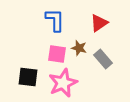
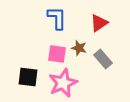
blue L-shape: moved 2 px right, 2 px up
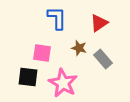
pink square: moved 15 px left, 1 px up
pink star: rotated 20 degrees counterclockwise
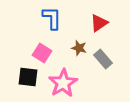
blue L-shape: moved 5 px left
pink square: rotated 24 degrees clockwise
pink star: rotated 12 degrees clockwise
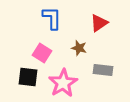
gray rectangle: moved 11 px down; rotated 42 degrees counterclockwise
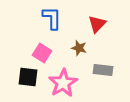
red triangle: moved 2 px left, 1 px down; rotated 12 degrees counterclockwise
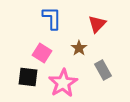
brown star: rotated 21 degrees clockwise
gray rectangle: rotated 54 degrees clockwise
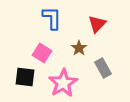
gray rectangle: moved 2 px up
black square: moved 3 px left
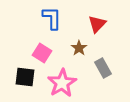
pink star: moved 1 px left
